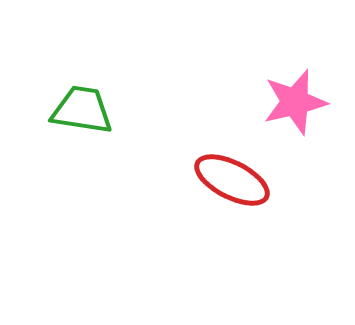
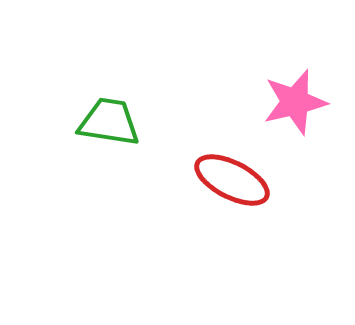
green trapezoid: moved 27 px right, 12 px down
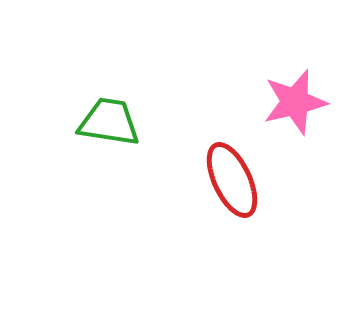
red ellipse: rotated 38 degrees clockwise
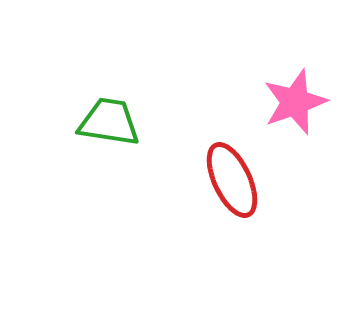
pink star: rotated 6 degrees counterclockwise
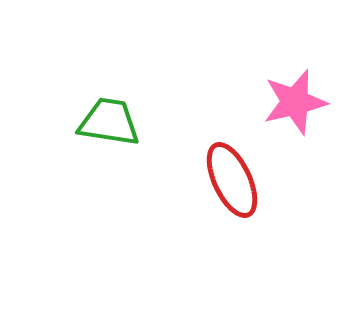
pink star: rotated 6 degrees clockwise
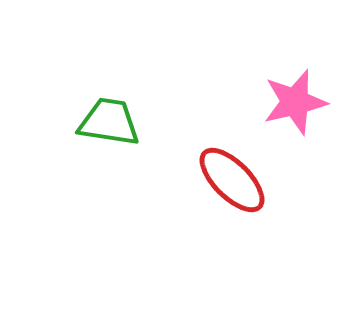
red ellipse: rotated 20 degrees counterclockwise
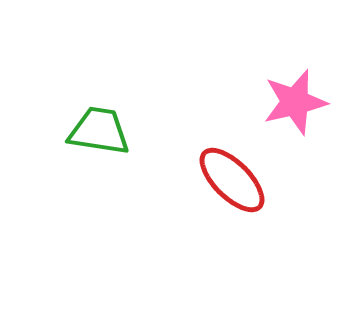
green trapezoid: moved 10 px left, 9 px down
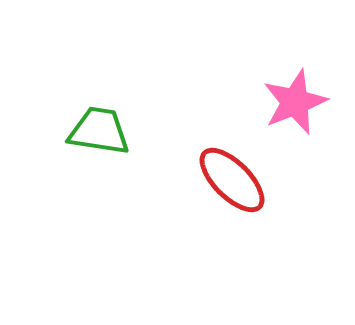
pink star: rotated 8 degrees counterclockwise
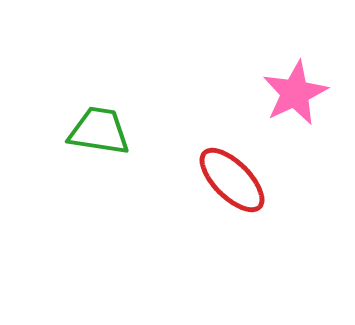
pink star: moved 9 px up; rotated 4 degrees counterclockwise
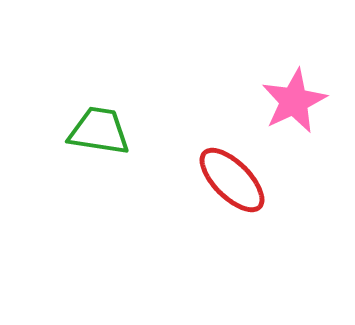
pink star: moved 1 px left, 8 px down
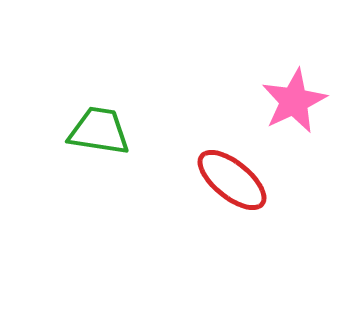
red ellipse: rotated 6 degrees counterclockwise
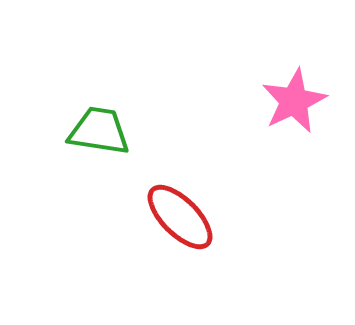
red ellipse: moved 52 px left, 37 px down; rotated 6 degrees clockwise
